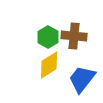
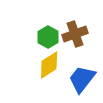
brown cross: moved 1 px right, 2 px up; rotated 25 degrees counterclockwise
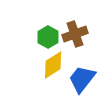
yellow diamond: moved 4 px right
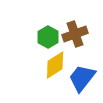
yellow diamond: moved 2 px right
blue trapezoid: moved 1 px up
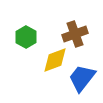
green hexagon: moved 22 px left
yellow diamond: moved 5 px up; rotated 12 degrees clockwise
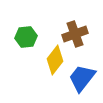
green hexagon: rotated 25 degrees clockwise
yellow diamond: rotated 32 degrees counterclockwise
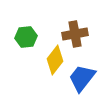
brown cross: rotated 10 degrees clockwise
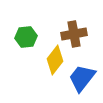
brown cross: moved 1 px left
